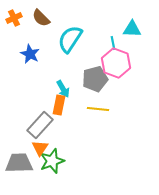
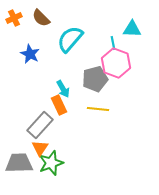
cyan semicircle: rotated 8 degrees clockwise
orange rectangle: rotated 36 degrees counterclockwise
green star: moved 1 px left, 2 px down
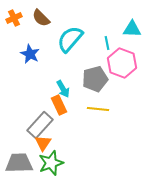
cyan line: moved 6 px left
pink hexagon: moved 6 px right
orange triangle: moved 3 px right, 5 px up
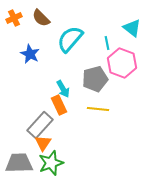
cyan triangle: moved 1 px up; rotated 36 degrees clockwise
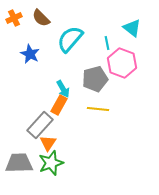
orange rectangle: rotated 54 degrees clockwise
orange triangle: moved 5 px right
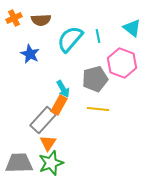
brown semicircle: moved 2 px down; rotated 48 degrees counterclockwise
cyan line: moved 9 px left, 7 px up
gray rectangle: moved 3 px right, 5 px up
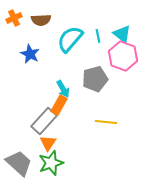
cyan triangle: moved 10 px left, 6 px down
pink hexagon: moved 1 px right, 7 px up
yellow line: moved 8 px right, 13 px down
gray rectangle: moved 1 px right, 1 px down
gray trapezoid: rotated 44 degrees clockwise
